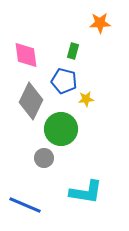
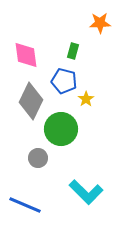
yellow star: rotated 28 degrees counterclockwise
gray circle: moved 6 px left
cyan L-shape: rotated 36 degrees clockwise
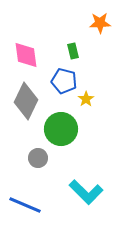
green rectangle: rotated 28 degrees counterclockwise
gray diamond: moved 5 px left
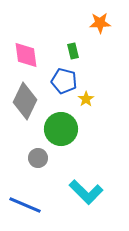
gray diamond: moved 1 px left
